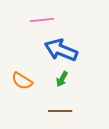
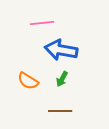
pink line: moved 3 px down
blue arrow: rotated 12 degrees counterclockwise
orange semicircle: moved 6 px right
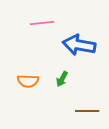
blue arrow: moved 18 px right, 5 px up
orange semicircle: rotated 30 degrees counterclockwise
brown line: moved 27 px right
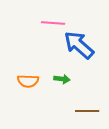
pink line: moved 11 px right; rotated 10 degrees clockwise
blue arrow: rotated 32 degrees clockwise
green arrow: rotated 112 degrees counterclockwise
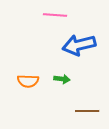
pink line: moved 2 px right, 8 px up
blue arrow: rotated 56 degrees counterclockwise
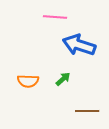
pink line: moved 2 px down
blue arrow: rotated 32 degrees clockwise
green arrow: moved 1 px right; rotated 49 degrees counterclockwise
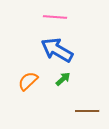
blue arrow: moved 22 px left, 5 px down; rotated 12 degrees clockwise
orange semicircle: rotated 135 degrees clockwise
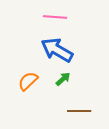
brown line: moved 8 px left
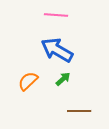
pink line: moved 1 px right, 2 px up
